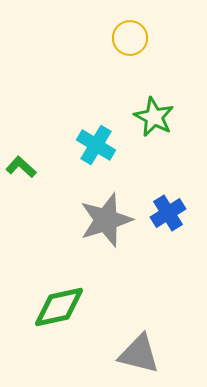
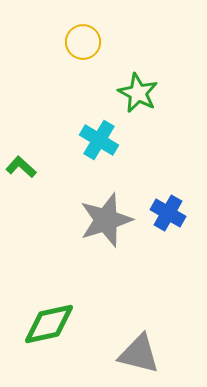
yellow circle: moved 47 px left, 4 px down
green star: moved 16 px left, 24 px up
cyan cross: moved 3 px right, 5 px up
blue cross: rotated 28 degrees counterclockwise
green diamond: moved 10 px left, 17 px down
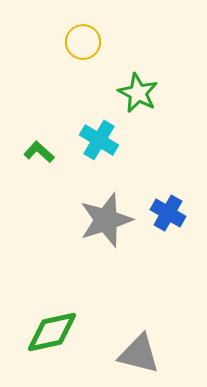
green L-shape: moved 18 px right, 15 px up
green diamond: moved 3 px right, 8 px down
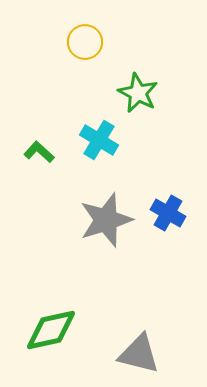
yellow circle: moved 2 px right
green diamond: moved 1 px left, 2 px up
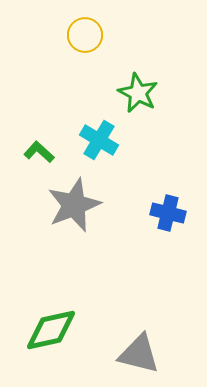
yellow circle: moved 7 px up
blue cross: rotated 16 degrees counterclockwise
gray star: moved 32 px left, 15 px up; rotated 4 degrees counterclockwise
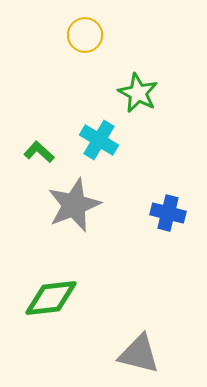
green diamond: moved 32 px up; rotated 6 degrees clockwise
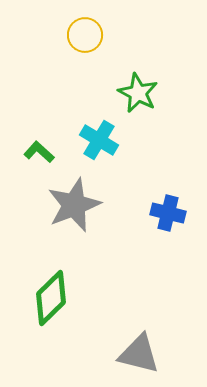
green diamond: rotated 38 degrees counterclockwise
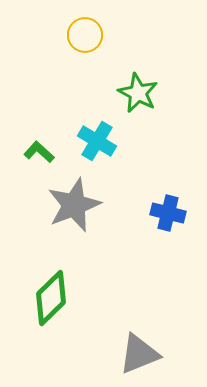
cyan cross: moved 2 px left, 1 px down
gray triangle: rotated 36 degrees counterclockwise
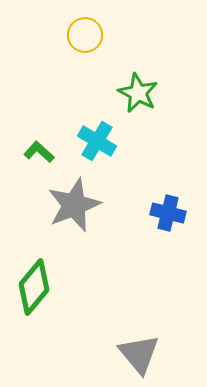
green diamond: moved 17 px left, 11 px up; rotated 6 degrees counterclockwise
gray triangle: rotated 48 degrees counterclockwise
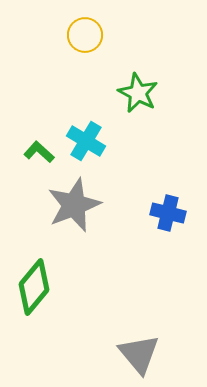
cyan cross: moved 11 px left
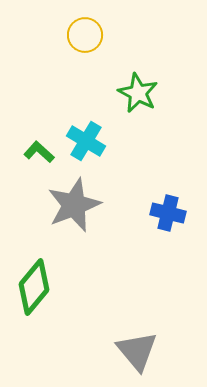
gray triangle: moved 2 px left, 3 px up
